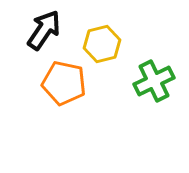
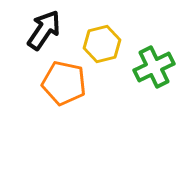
green cross: moved 14 px up
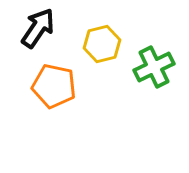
black arrow: moved 6 px left, 2 px up
orange pentagon: moved 10 px left, 3 px down
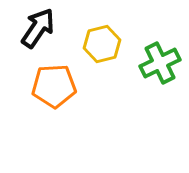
green cross: moved 6 px right, 4 px up
orange pentagon: rotated 15 degrees counterclockwise
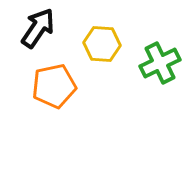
yellow hexagon: rotated 18 degrees clockwise
orange pentagon: rotated 9 degrees counterclockwise
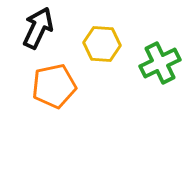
black arrow: rotated 9 degrees counterclockwise
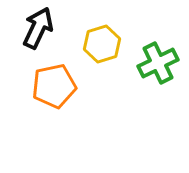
yellow hexagon: rotated 21 degrees counterclockwise
green cross: moved 2 px left
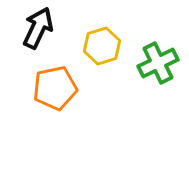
yellow hexagon: moved 2 px down
orange pentagon: moved 1 px right, 2 px down
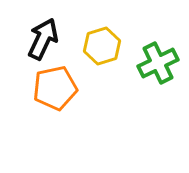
black arrow: moved 5 px right, 11 px down
